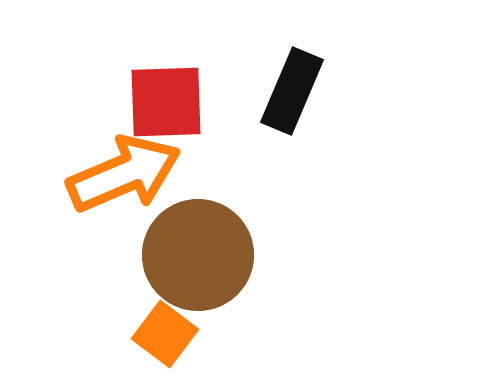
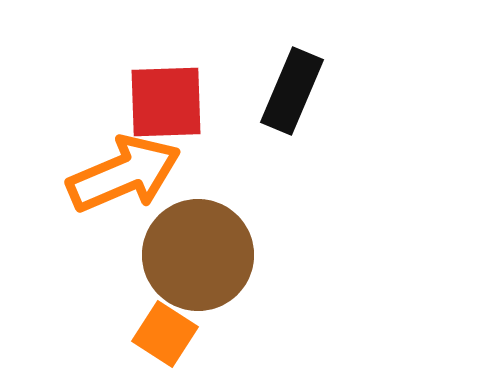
orange square: rotated 4 degrees counterclockwise
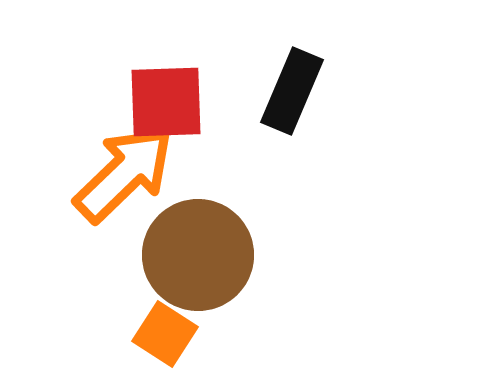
orange arrow: rotated 21 degrees counterclockwise
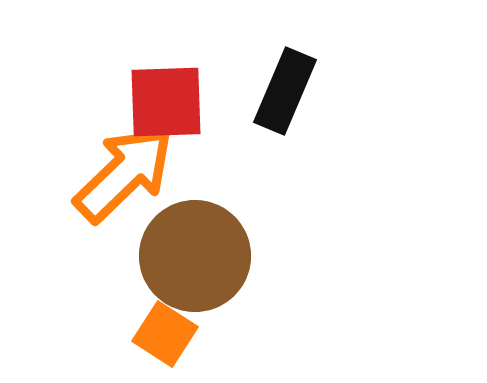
black rectangle: moved 7 px left
brown circle: moved 3 px left, 1 px down
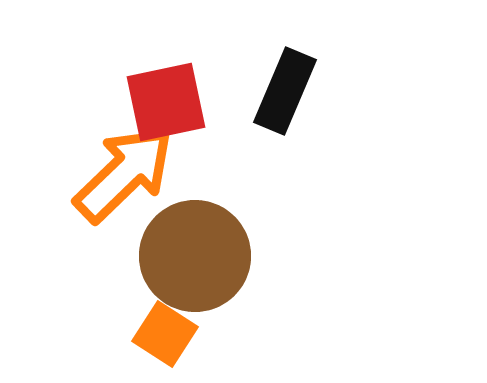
red square: rotated 10 degrees counterclockwise
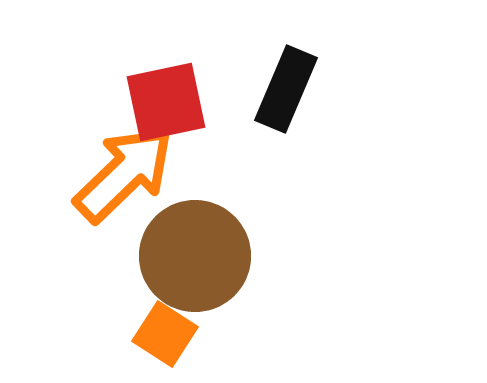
black rectangle: moved 1 px right, 2 px up
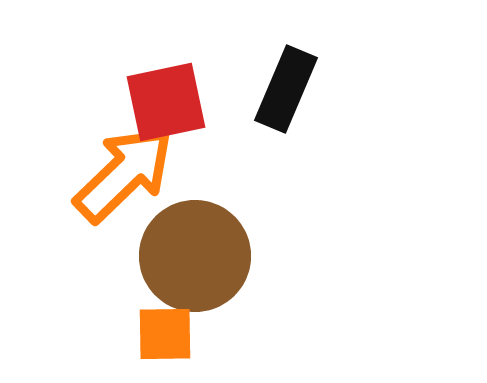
orange square: rotated 34 degrees counterclockwise
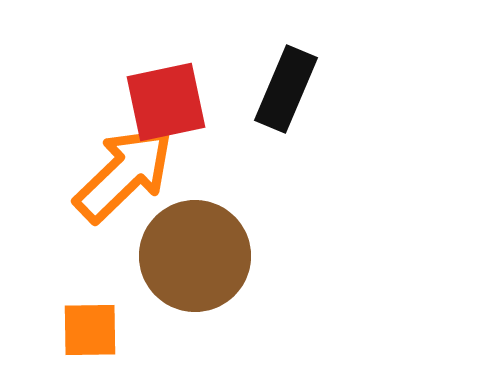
orange square: moved 75 px left, 4 px up
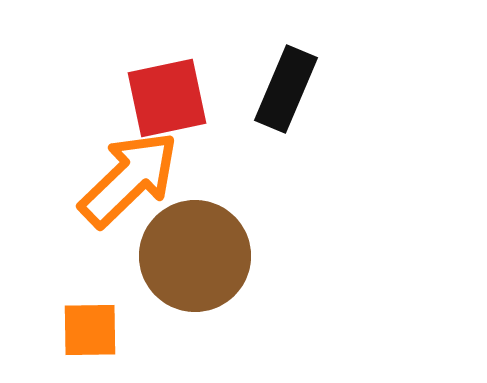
red square: moved 1 px right, 4 px up
orange arrow: moved 5 px right, 5 px down
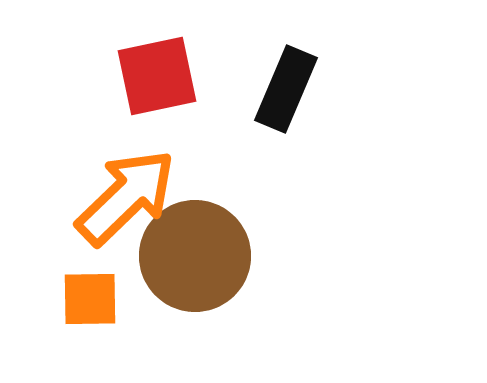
red square: moved 10 px left, 22 px up
orange arrow: moved 3 px left, 18 px down
orange square: moved 31 px up
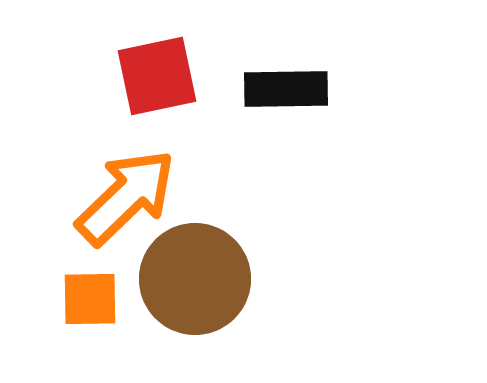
black rectangle: rotated 66 degrees clockwise
brown circle: moved 23 px down
